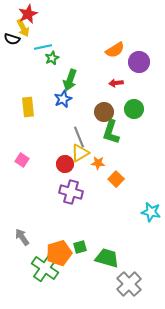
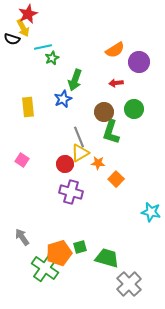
green arrow: moved 5 px right
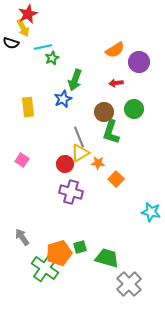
black semicircle: moved 1 px left, 4 px down
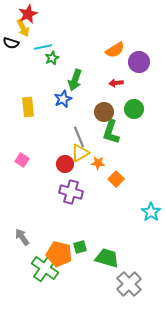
cyan star: rotated 24 degrees clockwise
orange pentagon: moved 1 px down; rotated 30 degrees clockwise
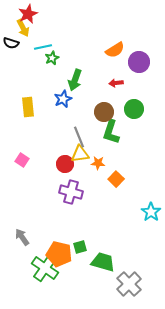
yellow triangle: moved 1 px down; rotated 24 degrees clockwise
green trapezoid: moved 4 px left, 4 px down
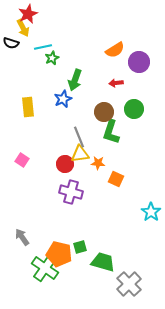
orange square: rotated 21 degrees counterclockwise
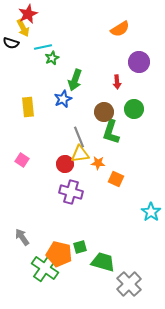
orange semicircle: moved 5 px right, 21 px up
red arrow: moved 1 px right, 1 px up; rotated 88 degrees counterclockwise
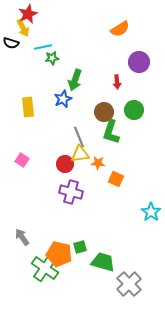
green star: rotated 16 degrees clockwise
green circle: moved 1 px down
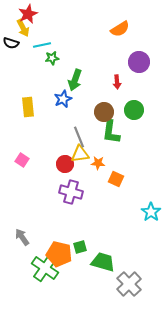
cyan line: moved 1 px left, 2 px up
green L-shape: rotated 10 degrees counterclockwise
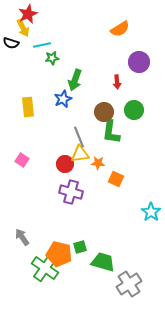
gray cross: rotated 10 degrees clockwise
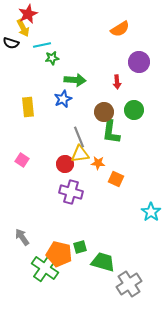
green arrow: rotated 105 degrees counterclockwise
